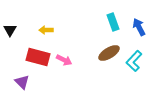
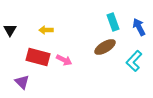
brown ellipse: moved 4 px left, 6 px up
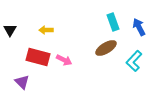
brown ellipse: moved 1 px right, 1 px down
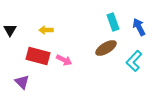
red rectangle: moved 1 px up
